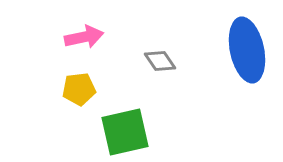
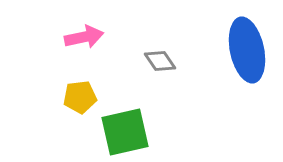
yellow pentagon: moved 1 px right, 8 px down
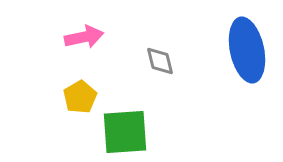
gray diamond: rotated 20 degrees clockwise
yellow pentagon: rotated 24 degrees counterclockwise
green square: rotated 9 degrees clockwise
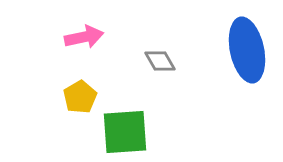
gray diamond: rotated 16 degrees counterclockwise
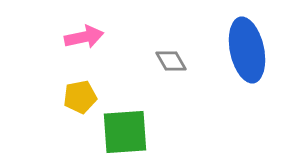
gray diamond: moved 11 px right
yellow pentagon: rotated 20 degrees clockwise
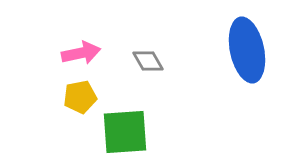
pink arrow: moved 3 px left, 16 px down
gray diamond: moved 23 px left
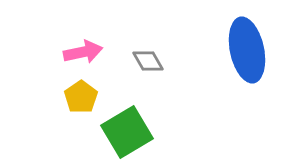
pink arrow: moved 2 px right, 1 px up
yellow pentagon: moved 1 px right; rotated 24 degrees counterclockwise
green square: moved 2 px right; rotated 27 degrees counterclockwise
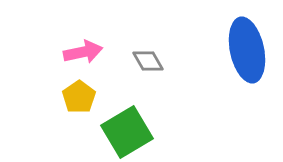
yellow pentagon: moved 2 px left
